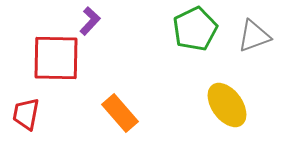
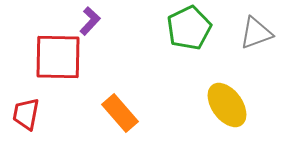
green pentagon: moved 6 px left, 1 px up
gray triangle: moved 2 px right, 3 px up
red square: moved 2 px right, 1 px up
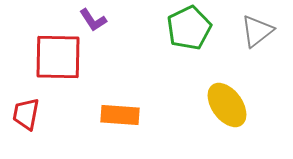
purple L-shape: moved 3 px right, 1 px up; rotated 104 degrees clockwise
gray triangle: moved 1 px right, 2 px up; rotated 18 degrees counterclockwise
orange rectangle: moved 2 px down; rotated 45 degrees counterclockwise
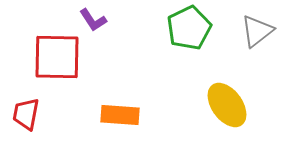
red square: moved 1 px left
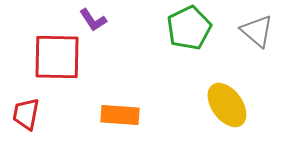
gray triangle: rotated 42 degrees counterclockwise
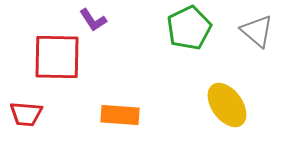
red trapezoid: rotated 96 degrees counterclockwise
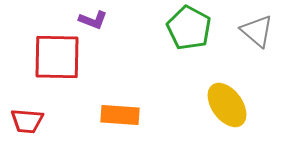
purple L-shape: rotated 36 degrees counterclockwise
green pentagon: rotated 18 degrees counterclockwise
red trapezoid: moved 1 px right, 7 px down
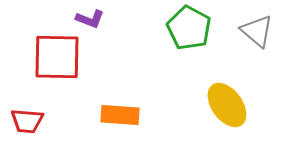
purple L-shape: moved 3 px left, 1 px up
